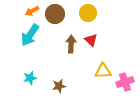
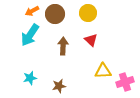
brown arrow: moved 8 px left, 2 px down
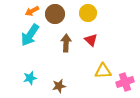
brown arrow: moved 3 px right, 3 px up
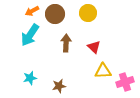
red triangle: moved 3 px right, 7 px down
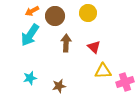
brown circle: moved 2 px down
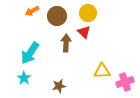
brown circle: moved 2 px right
cyan arrow: moved 18 px down
red triangle: moved 10 px left, 15 px up
yellow triangle: moved 1 px left
cyan star: moved 6 px left; rotated 24 degrees counterclockwise
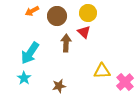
pink cross: rotated 24 degrees counterclockwise
